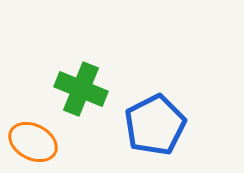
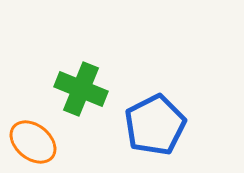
orange ellipse: rotated 12 degrees clockwise
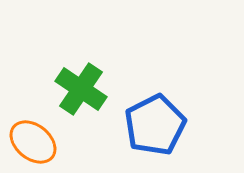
green cross: rotated 12 degrees clockwise
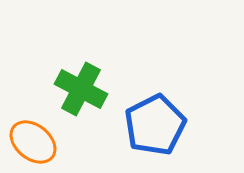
green cross: rotated 6 degrees counterclockwise
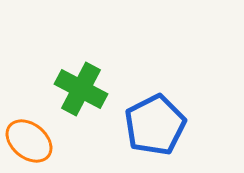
orange ellipse: moved 4 px left, 1 px up
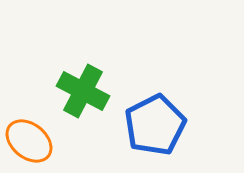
green cross: moved 2 px right, 2 px down
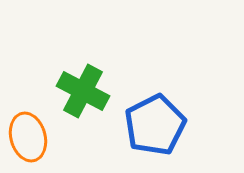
orange ellipse: moved 1 px left, 4 px up; rotated 36 degrees clockwise
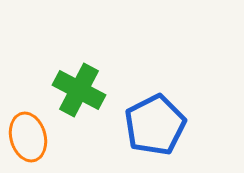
green cross: moved 4 px left, 1 px up
